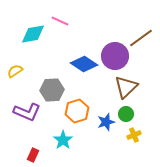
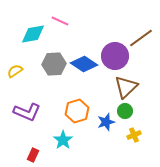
gray hexagon: moved 2 px right, 26 px up
green circle: moved 1 px left, 3 px up
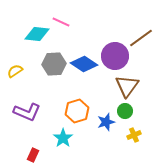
pink line: moved 1 px right, 1 px down
cyan diamond: moved 4 px right; rotated 15 degrees clockwise
brown triangle: moved 1 px right, 1 px up; rotated 10 degrees counterclockwise
cyan star: moved 2 px up
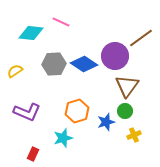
cyan diamond: moved 6 px left, 1 px up
cyan star: rotated 18 degrees clockwise
red rectangle: moved 1 px up
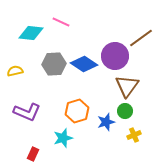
yellow semicircle: rotated 21 degrees clockwise
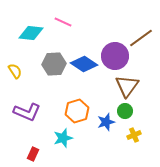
pink line: moved 2 px right
yellow semicircle: rotated 70 degrees clockwise
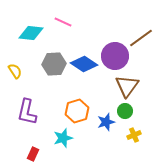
purple L-shape: rotated 80 degrees clockwise
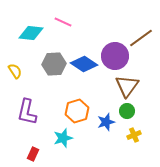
green circle: moved 2 px right
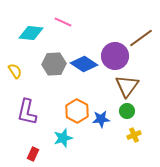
orange hexagon: rotated 15 degrees counterclockwise
blue star: moved 5 px left, 3 px up; rotated 12 degrees clockwise
